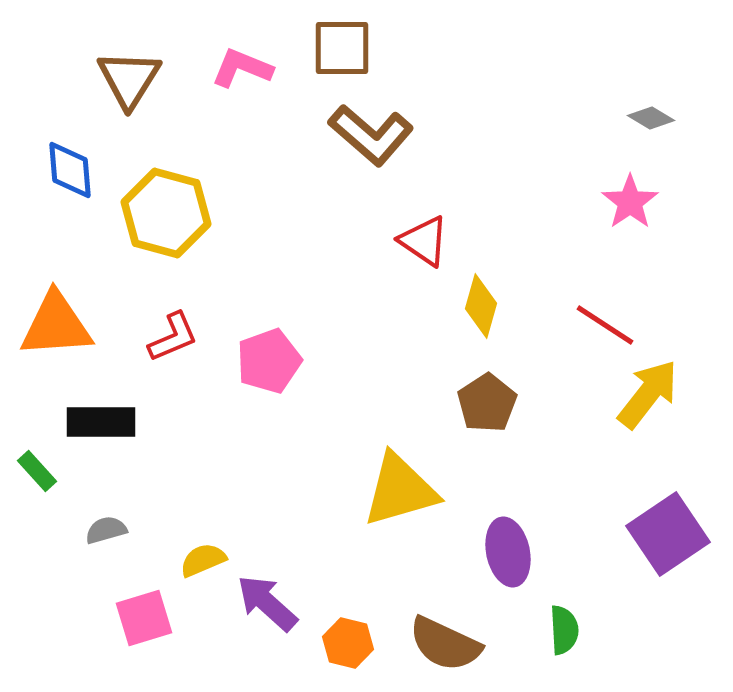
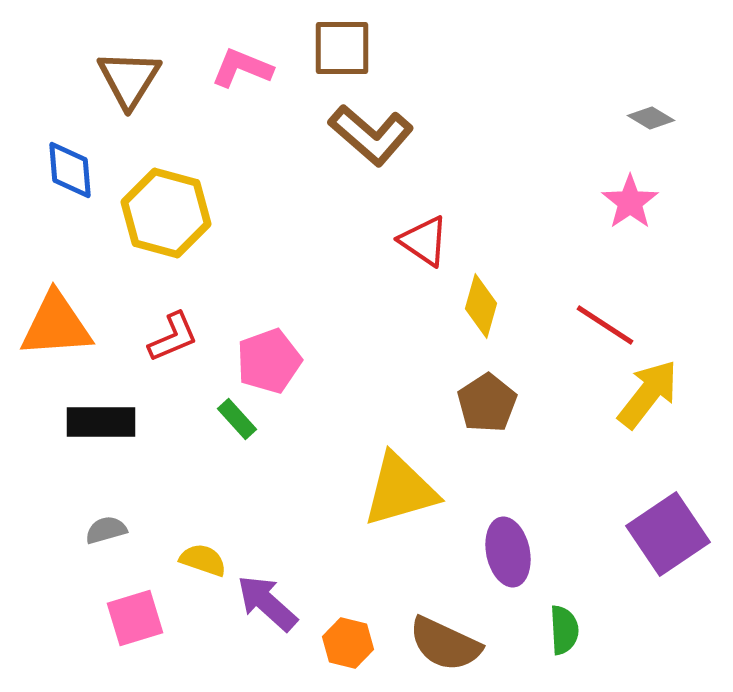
green rectangle: moved 200 px right, 52 px up
yellow semicircle: rotated 42 degrees clockwise
pink square: moved 9 px left
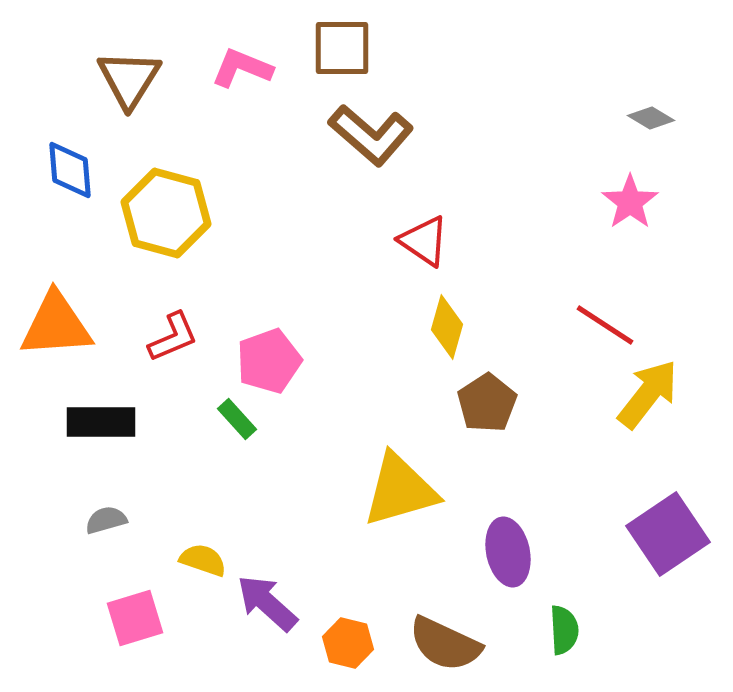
yellow diamond: moved 34 px left, 21 px down
gray semicircle: moved 10 px up
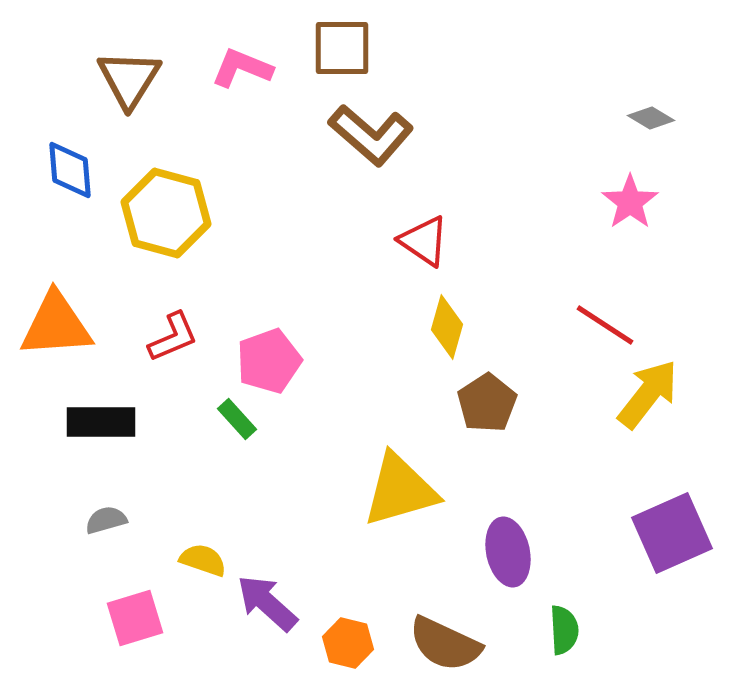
purple square: moved 4 px right, 1 px up; rotated 10 degrees clockwise
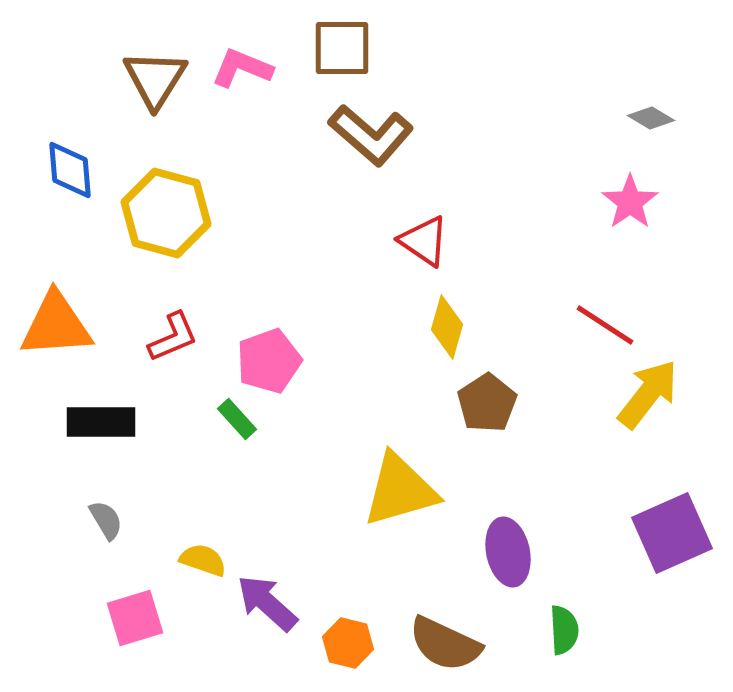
brown triangle: moved 26 px right
gray semicircle: rotated 75 degrees clockwise
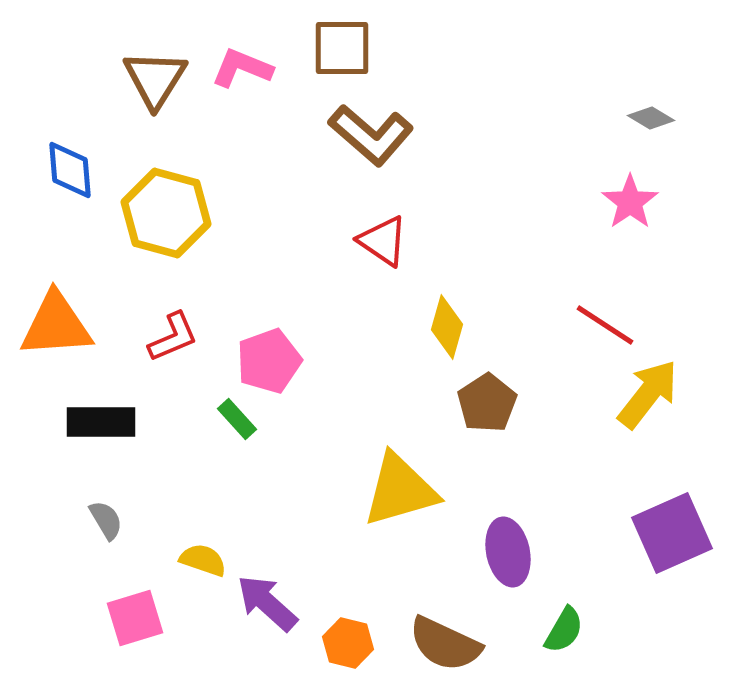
red triangle: moved 41 px left
green semicircle: rotated 33 degrees clockwise
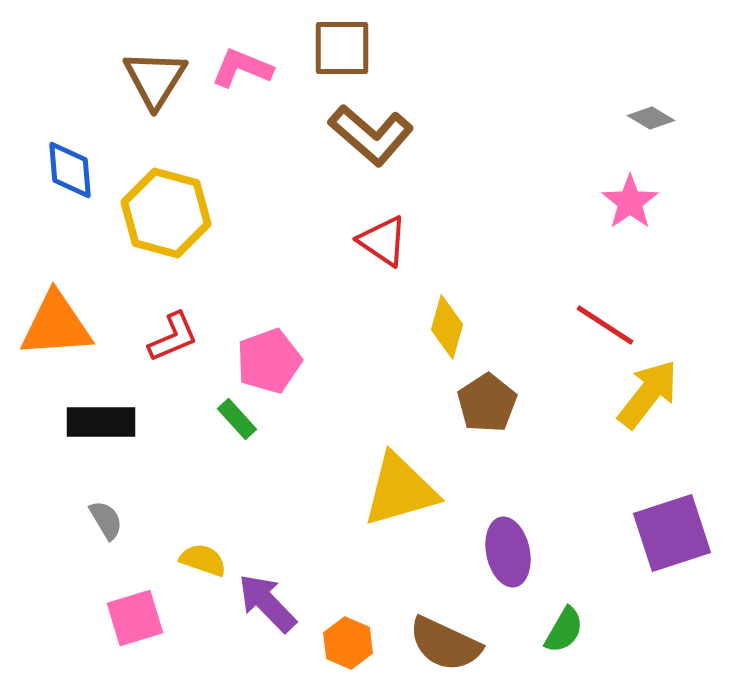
purple square: rotated 6 degrees clockwise
purple arrow: rotated 4 degrees clockwise
orange hexagon: rotated 9 degrees clockwise
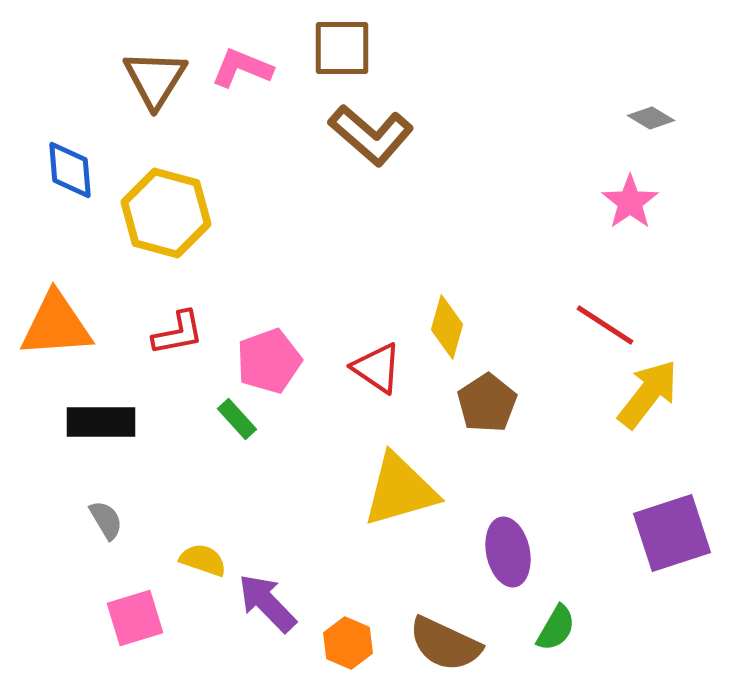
red triangle: moved 6 px left, 127 px down
red L-shape: moved 5 px right, 4 px up; rotated 12 degrees clockwise
green semicircle: moved 8 px left, 2 px up
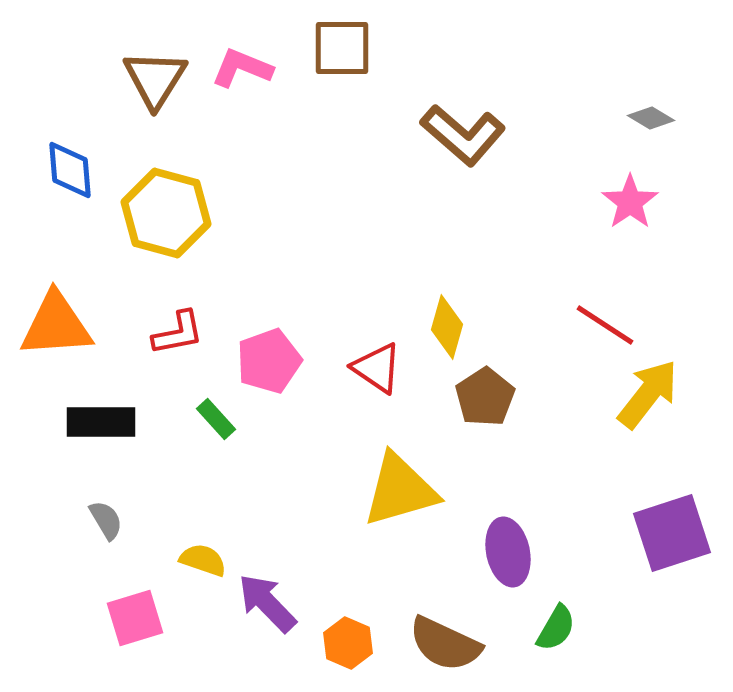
brown L-shape: moved 92 px right
brown pentagon: moved 2 px left, 6 px up
green rectangle: moved 21 px left
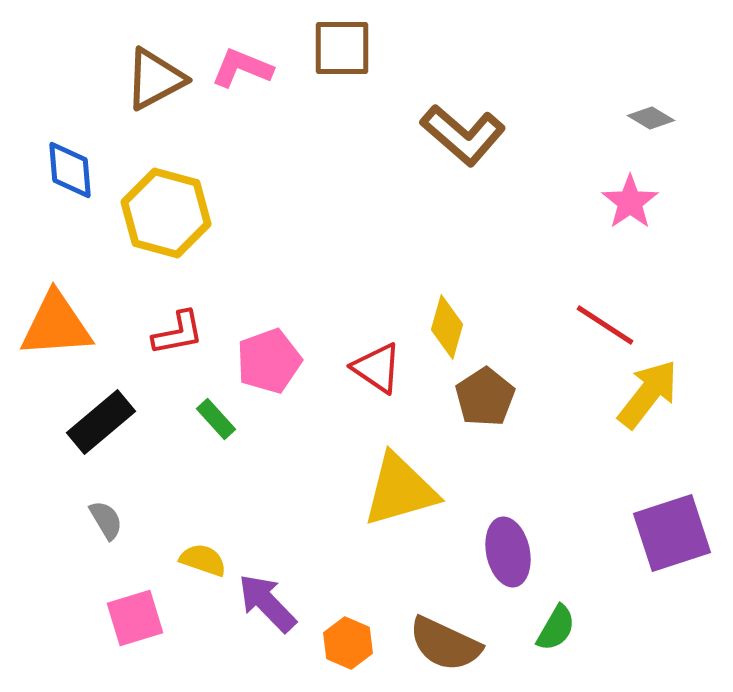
brown triangle: rotated 30 degrees clockwise
black rectangle: rotated 40 degrees counterclockwise
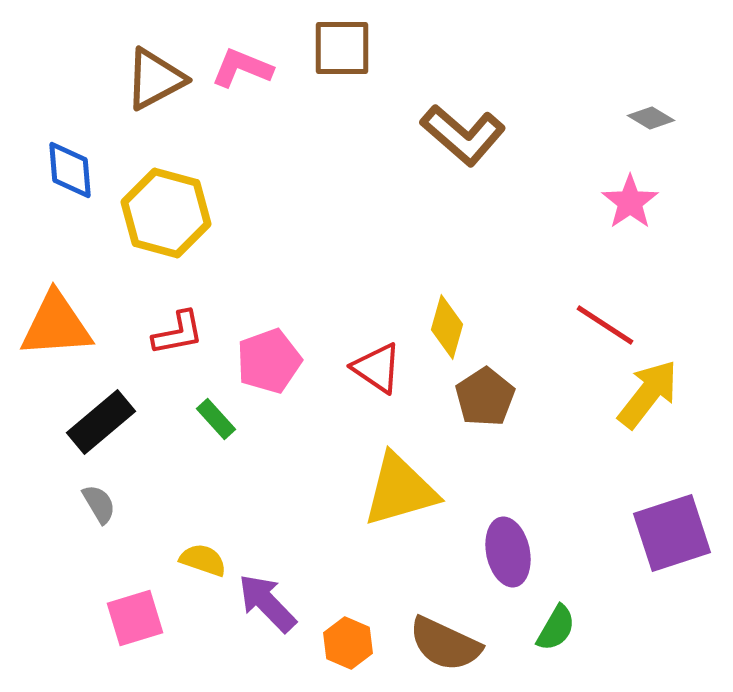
gray semicircle: moved 7 px left, 16 px up
